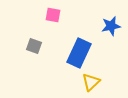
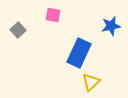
gray square: moved 16 px left, 16 px up; rotated 28 degrees clockwise
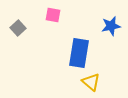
gray square: moved 2 px up
blue rectangle: rotated 16 degrees counterclockwise
yellow triangle: rotated 36 degrees counterclockwise
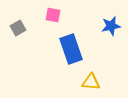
gray square: rotated 14 degrees clockwise
blue rectangle: moved 8 px left, 4 px up; rotated 28 degrees counterclockwise
yellow triangle: rotated 36 degrees counterclockwise
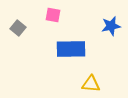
gray square: rotated 21 degrees counterclockwise
blue rectangle: rotated 72 degrees counterclockwise
yellow triangle: moved 2 px down
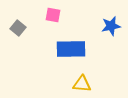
yellow triangle: moved 9 px left
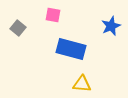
blue star: rotated 12 degrees counterclockwise
blue rectangle: rotated 16 degrees clockwise
